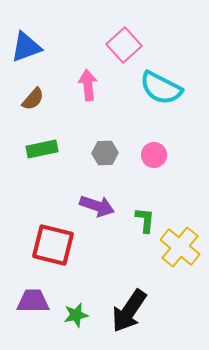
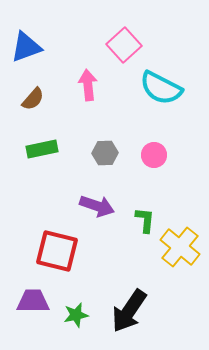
red square: moved 4 px right, 6 px down
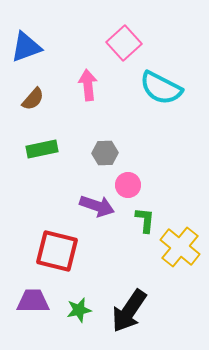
pink square: moved 2 px up
pink circle: moved 26 px left, 30 px down
green star: moved 3 px right, 5 px up
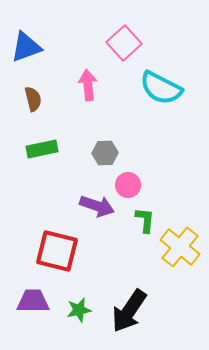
brown semicircle: rotated 55 degrees counterclockwise
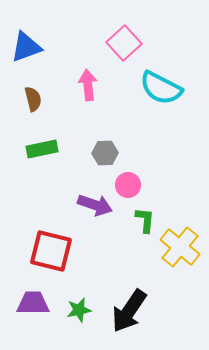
purple arrow: moved 2 px left, 1 px up
red square: moved 6 px left
purple trapezoid: moved 2 px down
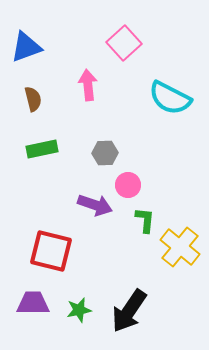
cyan semicircle: moved 9 px right, 10 px down
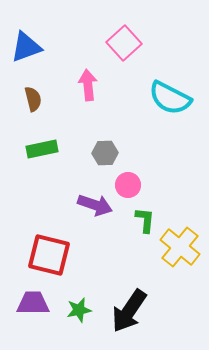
red square: moved 2 px left, 4 px down
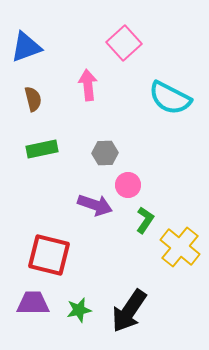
green L-shape: rotated 28 degrees clockwise
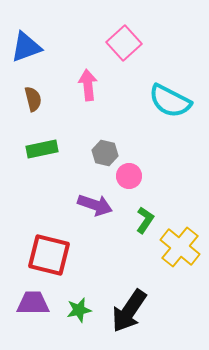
cyan semicircle: moved 3 px down
gray hexagon: rotated 15 degrees clockwise
pink circle: moved 1 px right, 9 px up
